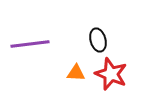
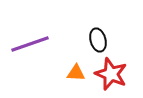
purple line: rotated 12 degrees counterclockwise
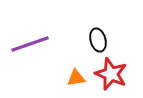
orange triangle: moved 5 px down; rotated 12 degrees counterclockwise
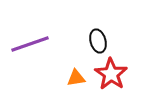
black ellipse: moved 1 px down
red star: rotated 12 degrees clockwise
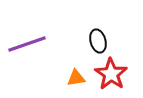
purple line: moved 3 px left
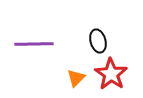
purple line: moved 7 px right; rotated 18 degrees clockwise
orange triangle: rotated 36 degrees counterclockwise
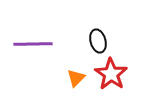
purple line: moved 1 px left
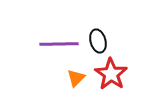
purple line: moved 26 px right
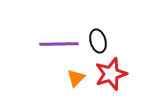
red star: rotated 20 degrees clockwise
